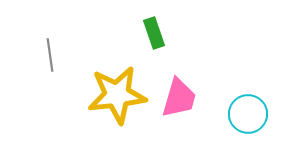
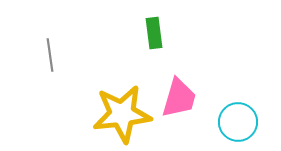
green rectangle: rotated 12 degrees clockwise
yellow star: moved 5 px right, 19 px down
cyan circle: moved 10 px left, 8 px down
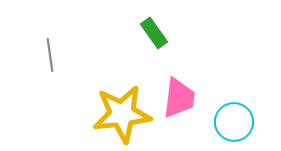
green rectangle: rotated 28 degrees counterclockwise
pink trapezoid: rotated 9 degrees counterclockwise
cyan circle: moved 4 px left
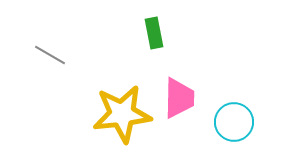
green rectangle: rotated 24 degrees clockwise
gray line: rotated 52 degrees counterclockwise
pink trapezoid: rotated 6 degrees counterclockwise
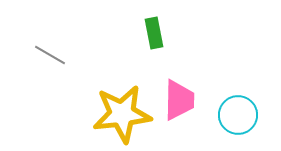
pink trapezoid: moved 2 px down
cyan circle: moved 4 px right, 7 px up
